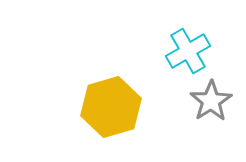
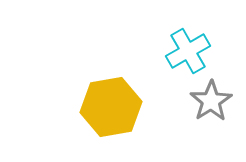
yellow hexagon: rotated 6 degrees clockwise
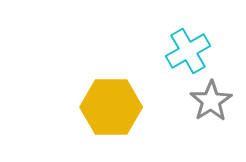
yellow hexagon: rotated 10 degrees clockwise
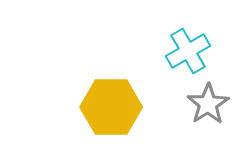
gray star: moved 3 px left, 3 px down
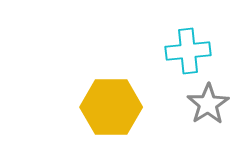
cyan cross: rotated 24 degrees clockwise
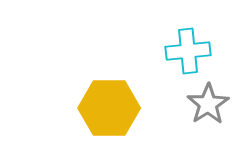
yellow hexagon: moved 2 px left, 1 px down
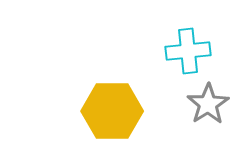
yellow hexagon: moved 3 px right, 3 px down
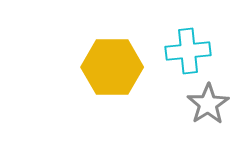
yellow hexagon: moved 44 px up
